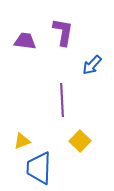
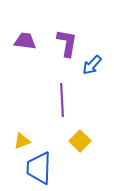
purple L-shape: moved 4 px right, 11 px down
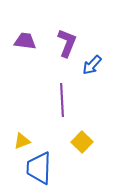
purple L-shape: rotated 12 degrees clockwise
yellow square: moved 2 px right, 1 px down
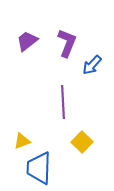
purple trapezoid: moved 2 px right; rotated 45 degrees counterclockwise
purple line: moved 1 px right, 2 px down
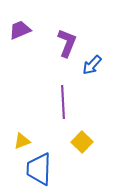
purple trapezoid: moved 7 px left, 11 px up; rotated 15 degrees clockwise
blue trapezoid: moved 1 px down
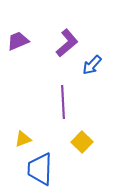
purple trapezoid: moved 2 px left, 11 px down
purple L-shape: rotated 28 degrees clockwise
yellow triangle: moved 1 px right, 2 px up
blue trapezoid: moved 1 px right
